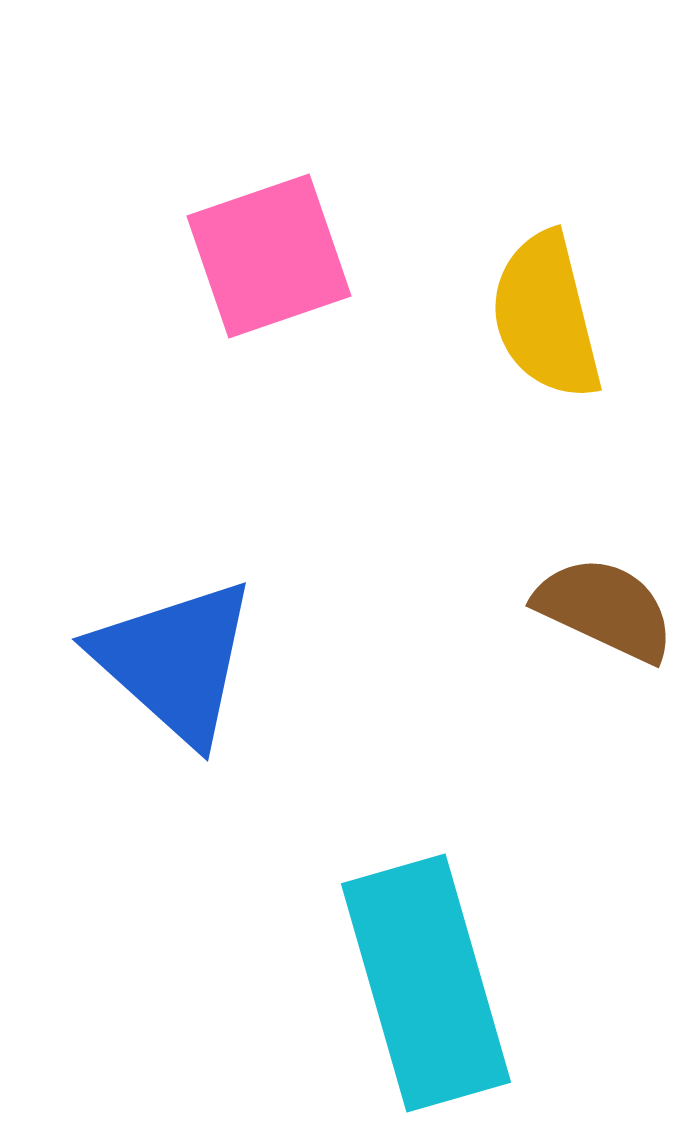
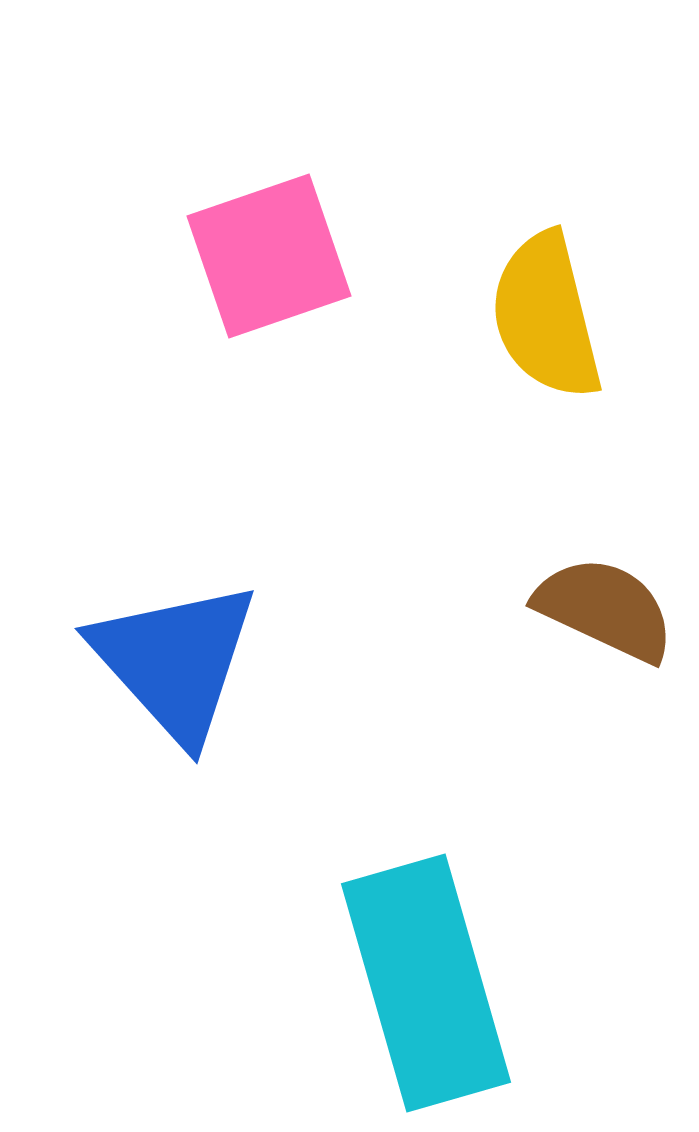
blue triangle: rotated 6 degrees clockwise
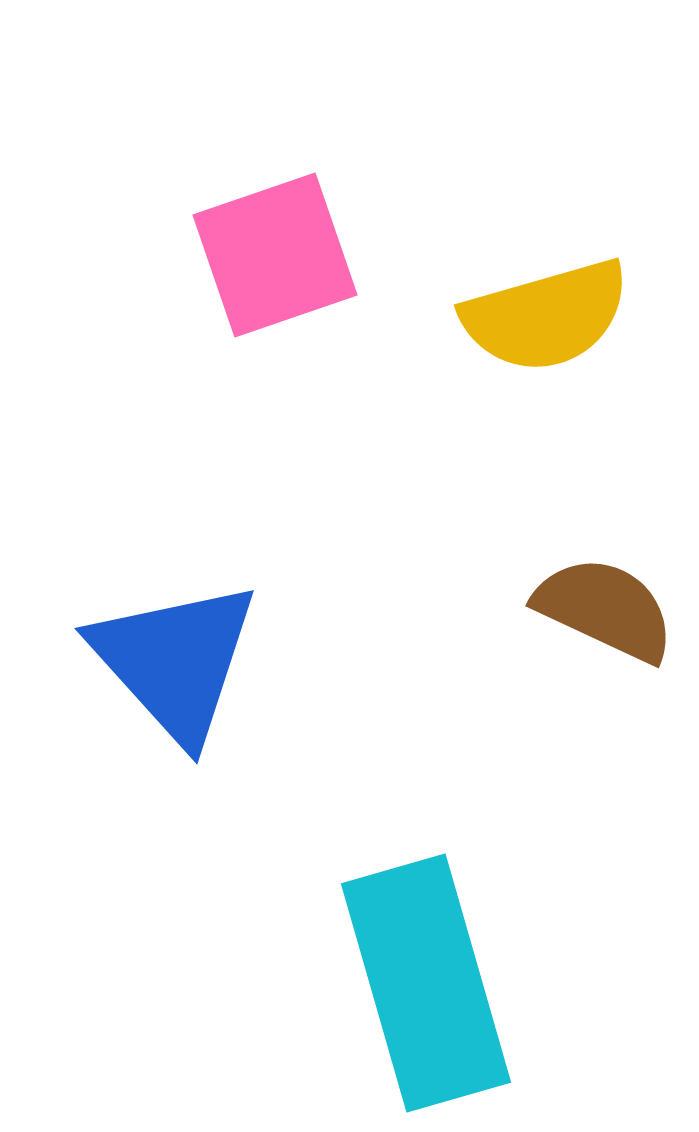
pink square: moved 6 px right, 1 px up
yellow semicircle: rotated 92 degrees counterclockwise
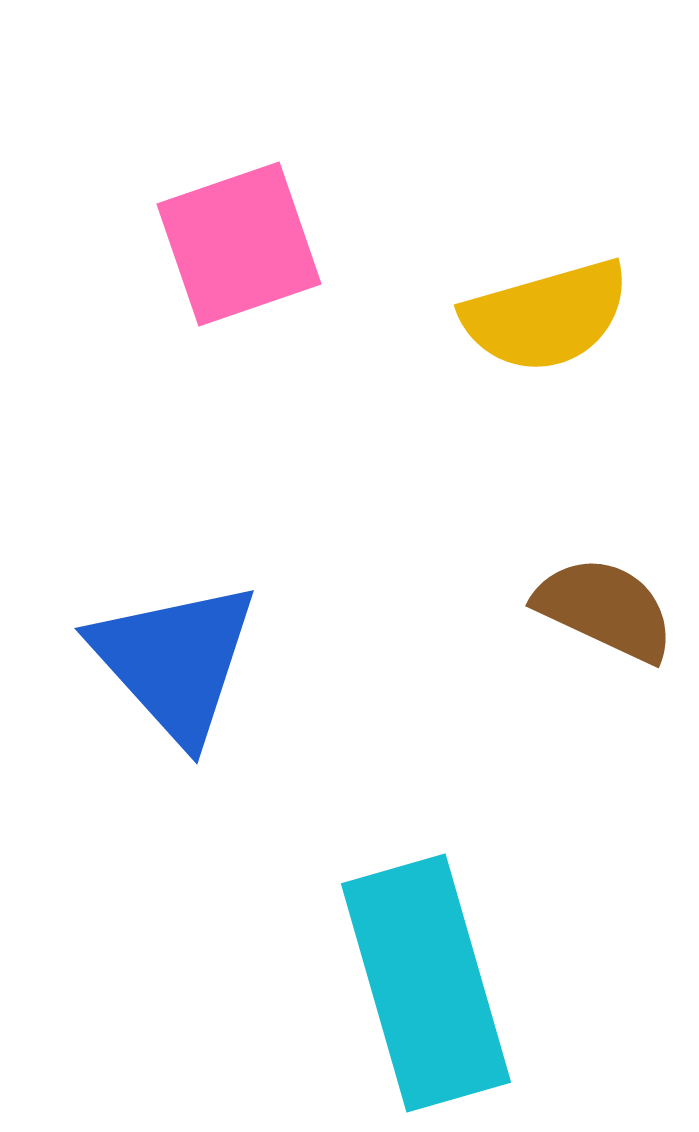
pink square: moved 36 px left, 11 px up
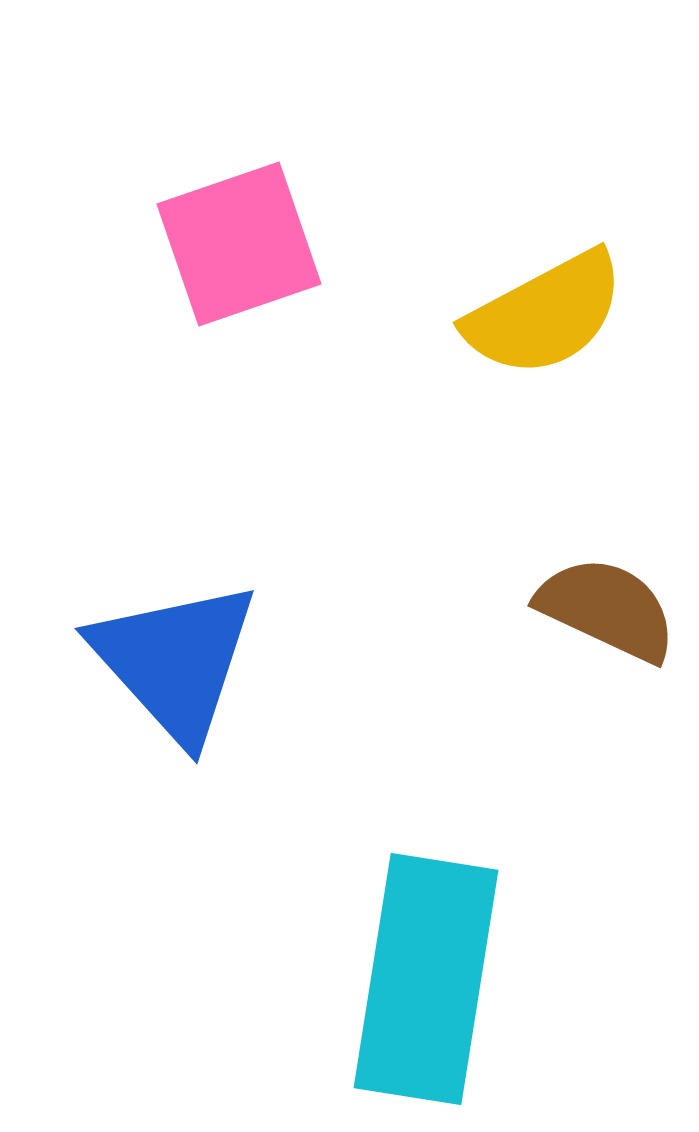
yellow semicircle: moved 1 px left, 2 px up; rotated 12 degrees counterclockwise
brown semicircle: moved 2 px right
cyan rectangle: moved 4 px up; rotated 25 degrees clockwise
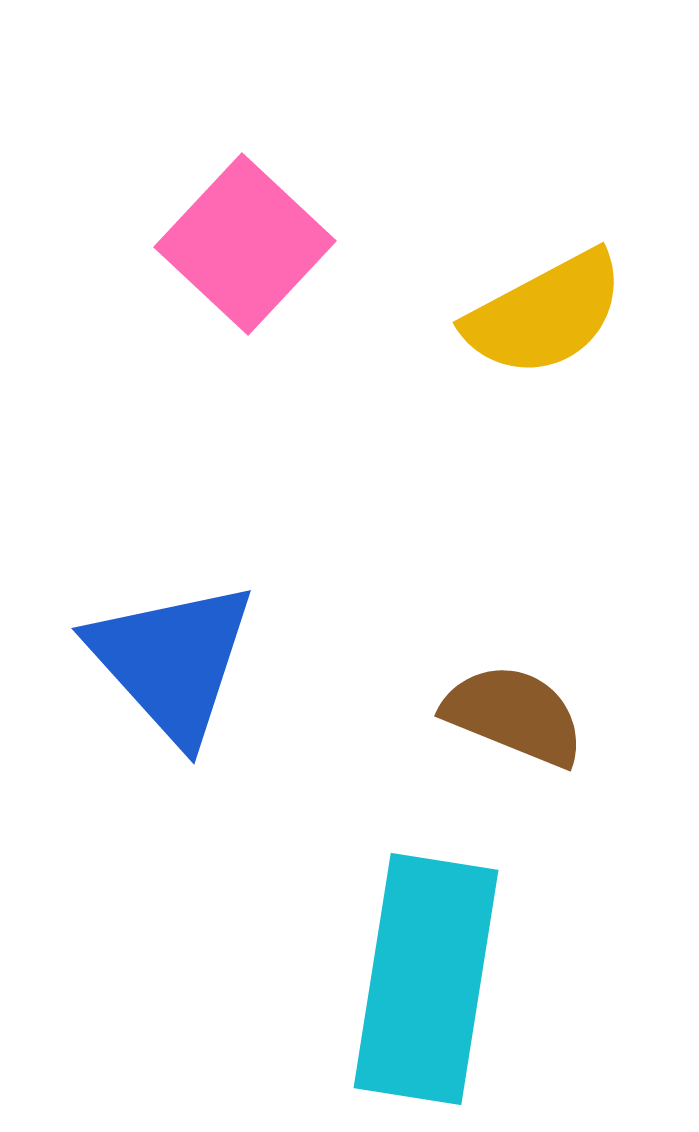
pink square: moved 6 px right; rotated 28 degrees counterclockwise
brown semicircle: moved 93 px left, 106 px down; rotated 3 degrees counterclockwise
blue triangle: moved 3 px left
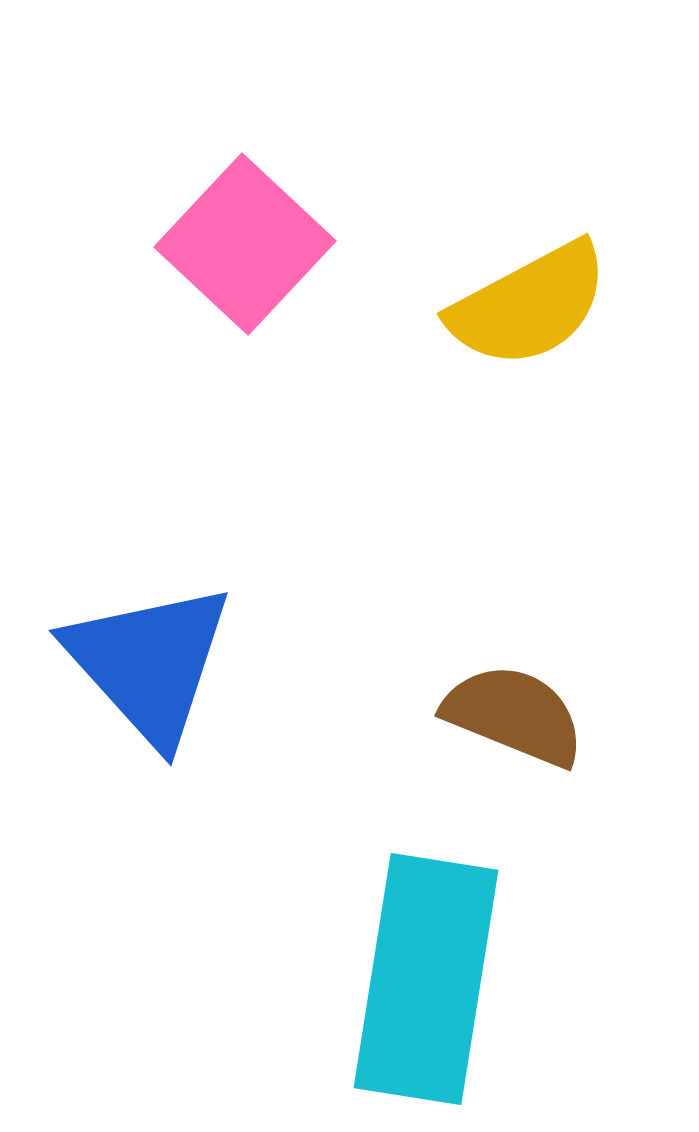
yellow semicircle: moved 16 px left, 9 px up
blue triangle: moved 23 px left, 2 px down
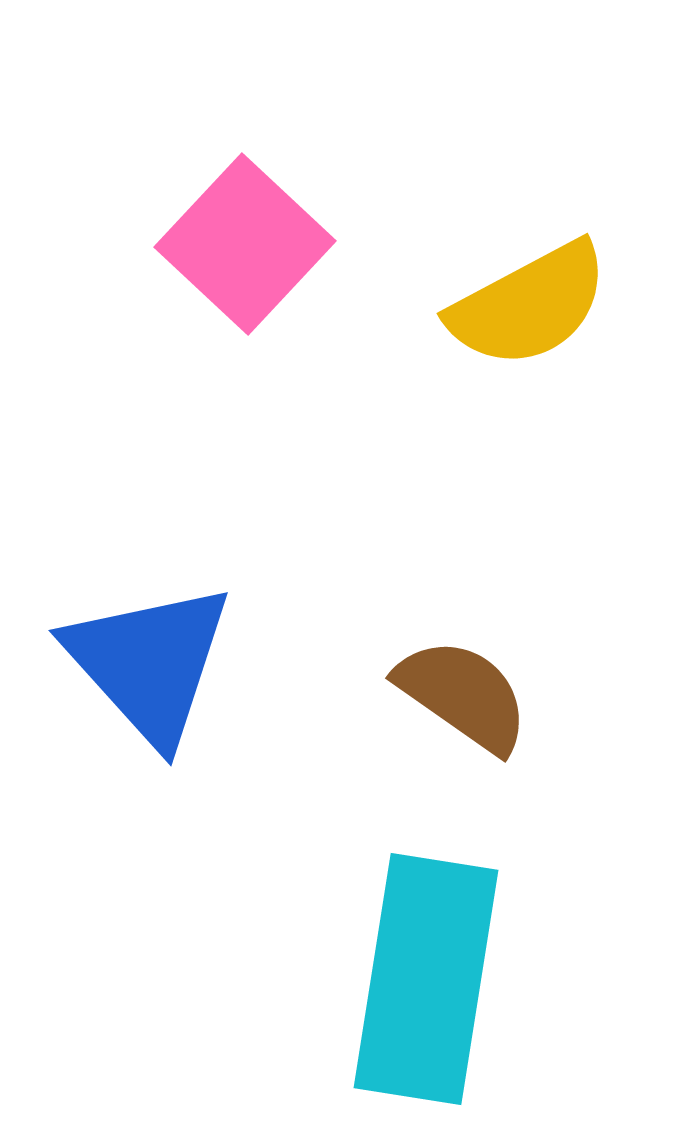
brown semicircle: moved 51 px left, 20 px up; rotated 13 degrees clockwise
